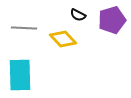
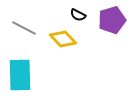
gray line: rotated 25 degrees clockwise
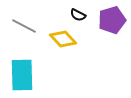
gray line: moved 2 px up
cyan rectangle: moved 2 px right
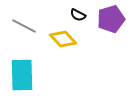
purple pentagon: moved 1 px left, 1 px up
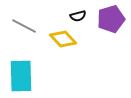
black semicircle: moved 1 px down; rotated 42 degrees counterclockwise
cyan rectangle: moved 1 px left, 1 px down
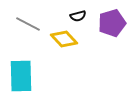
purple pentagon: moved 1 px right, 4 px down
gray line: moved 4 px right, 2 px up
yellow diamond: moved 1 px right
